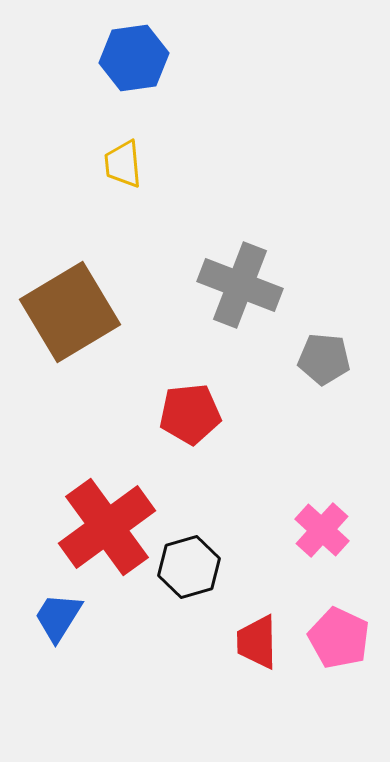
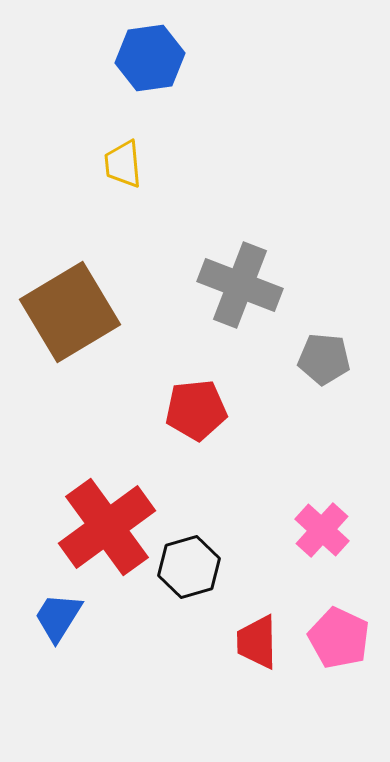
blue hexagon: moved 16 px right
red pentagon: moved 6 px right, 4 px up
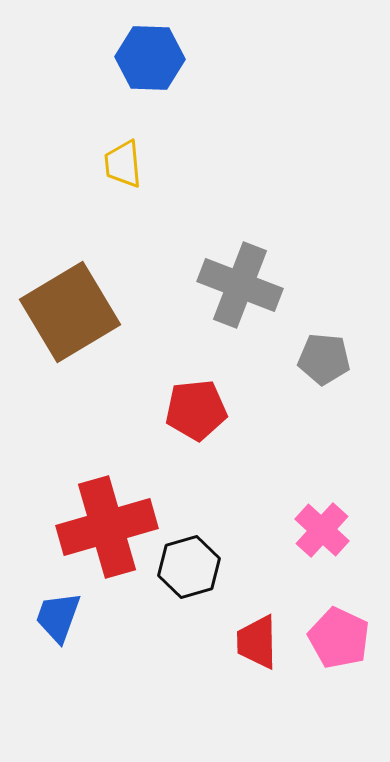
blue hexagon: rotated 10 degrees clockwise
red cross: rotated 20 degrees clockwise
blue trapezoid: rotated 12 degrees counterclockwise
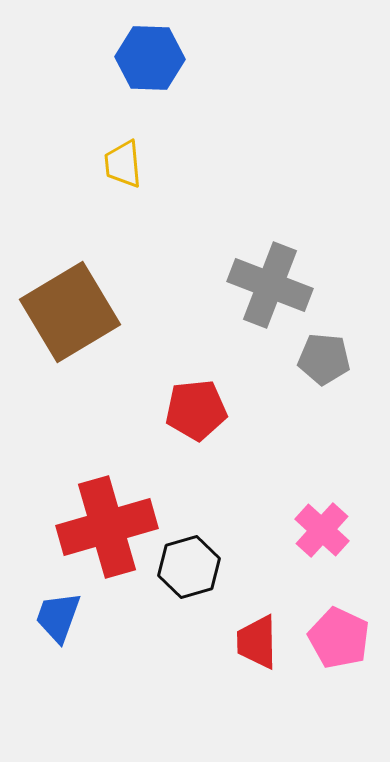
gray cross: moved 30 px right
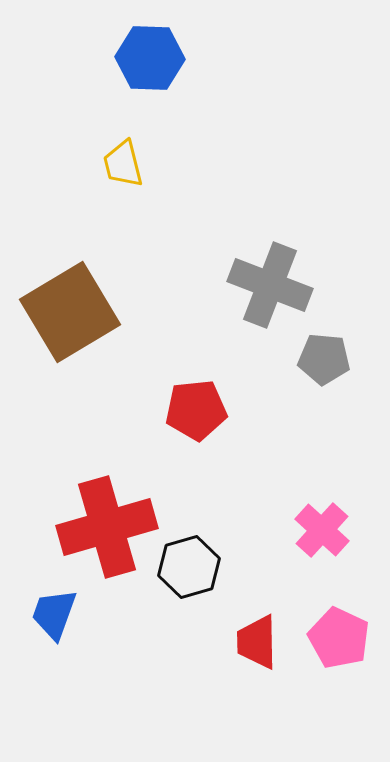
yellow trapezoid: rotated 9 degrees counterclockwise
blue trapezoid: moved 4 px left, 3 px up
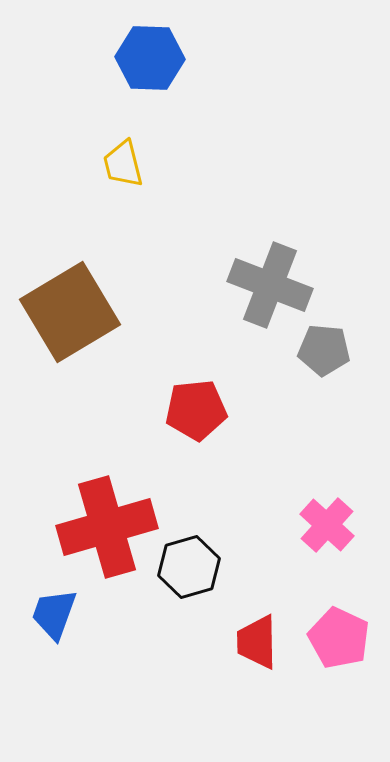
gray pentagon: moved 9 px up
pink cross: moved 5 px right, 5 px up
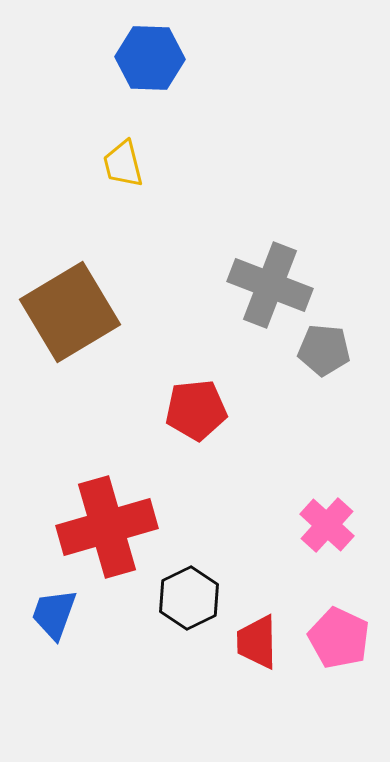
black hexagon: moved 31 px down; rotated 10 degrees counterclockwise
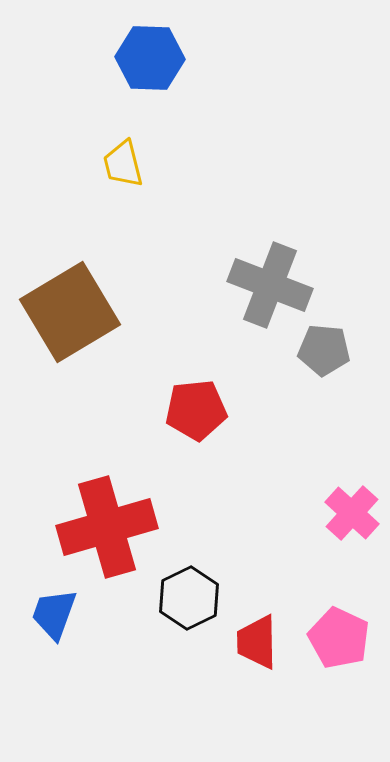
pink cross: moved 25 px right, 12 px up
